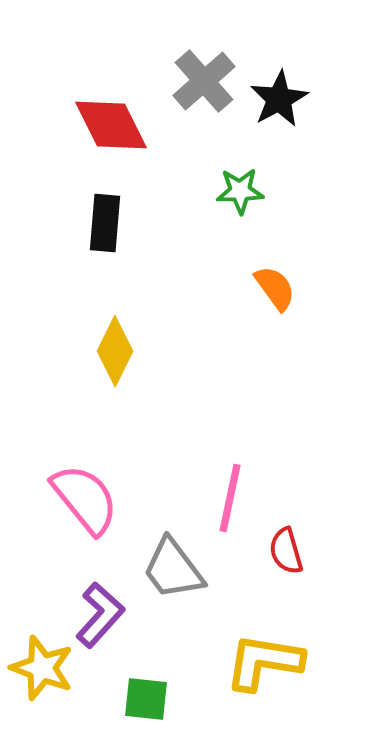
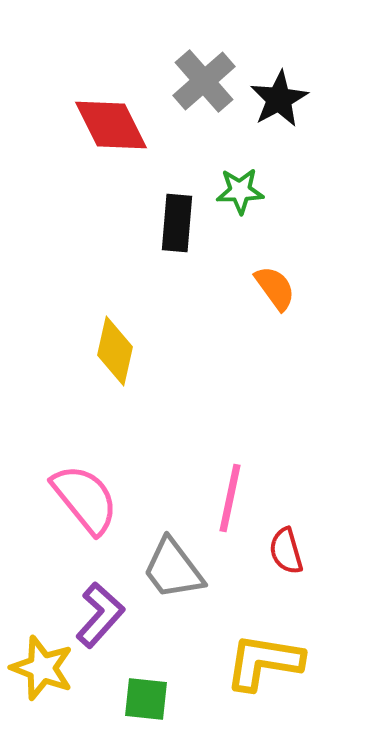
black rectangle: moved 72 px right
yellow diamond: rotated 14 degrees counterclockwise
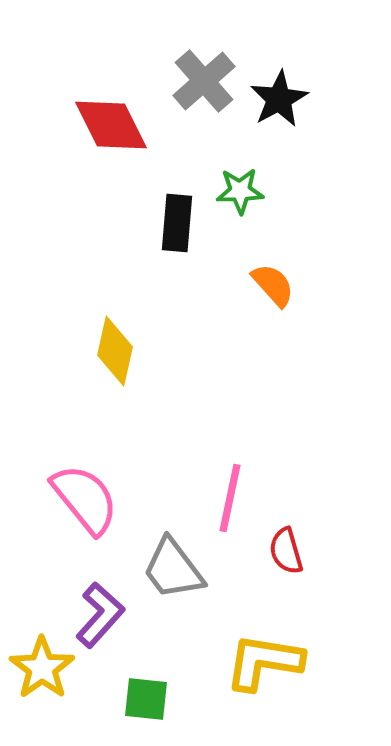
orange semicircle: moved 2 px left, 3 px up; rotated 6 degrees counterclockwise
yellow star: rotated 16 degrees clockwise
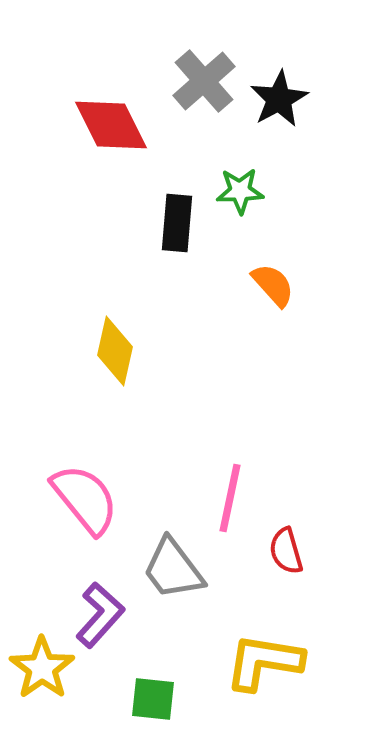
green square: moved 7 px right
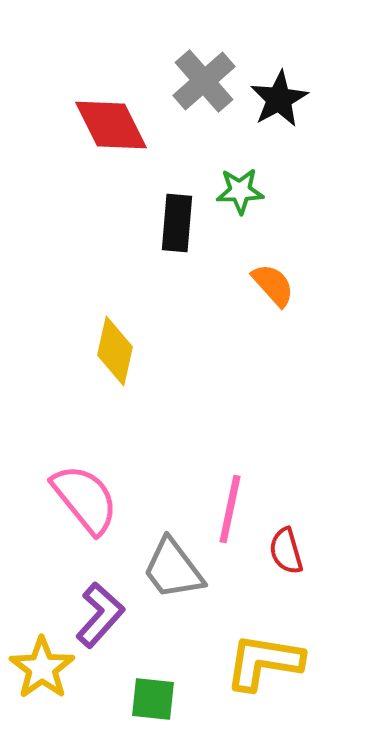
pink line: moved 11 px down
